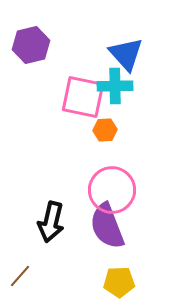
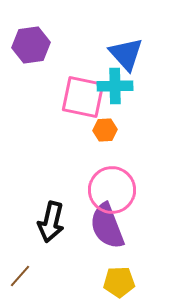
purple hexagon: rotated 6 degrees clockwise
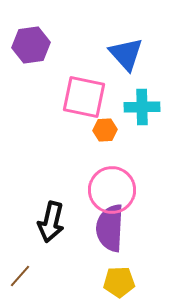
cyan cross: moved 27 px right, 21 px down
pink square: moved 1 px right
purple semicircle: moved 3 px right, 2 px down; rotated 24 degrees clockwise
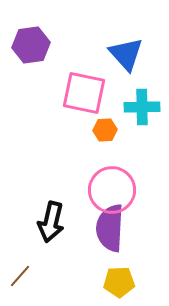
pink square: moved 4 px up
